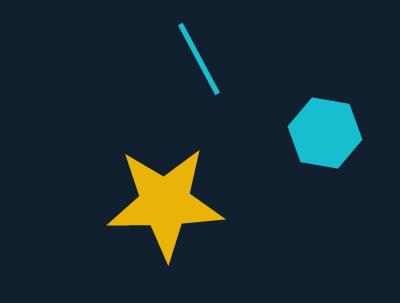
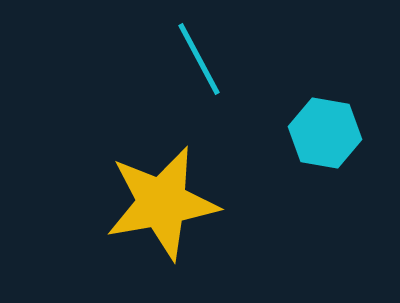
yellow star: moved 3 px left; rotated 9 degrees counterclockwise
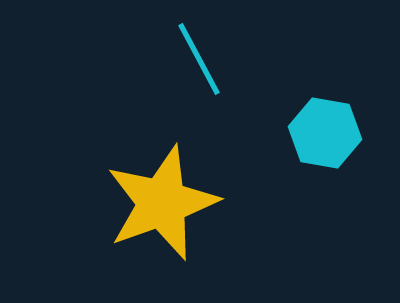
yellow star: rotated 10 degrees counterclockwise
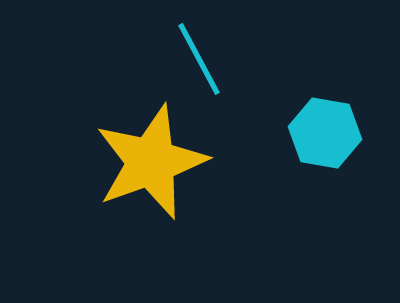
yellow star: moved 11 px left, 41 px up
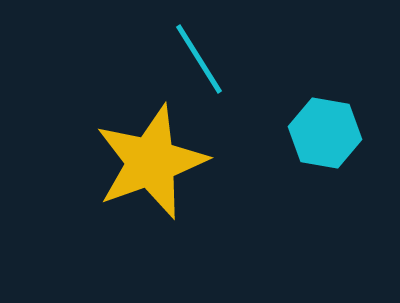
cyan line: rotated 4 degrees counterclockwise
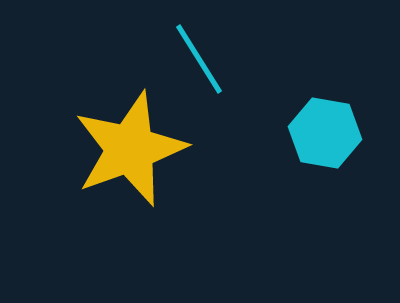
yellow star: moved 21 px left, 13 px up
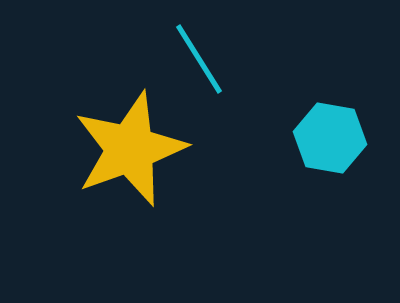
cyan hexagon: moved 5 px right, 5 px down
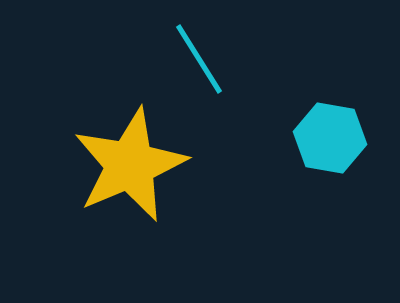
yellow star: moved 16 px down; rotated 3 degrees counterclockwise
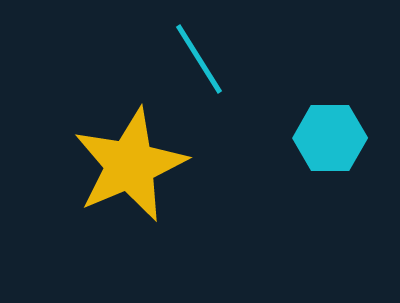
cyan hexagon: rotated 10 degrees counterclockwise
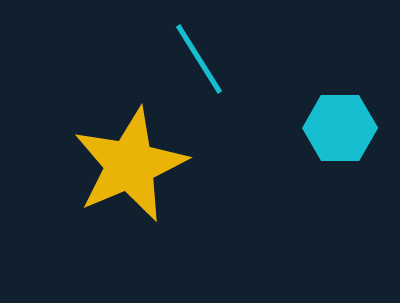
cyan hexagon: moved 10 px right, 10 px up
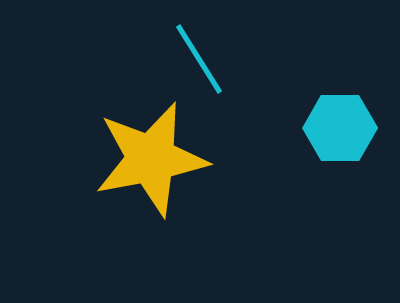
yellow star: moved 21 px right, 6 px up; rotated 12 degrees clockwise
